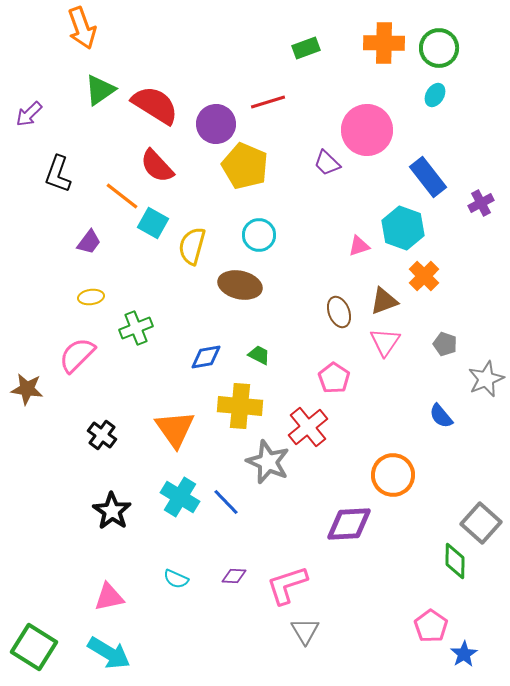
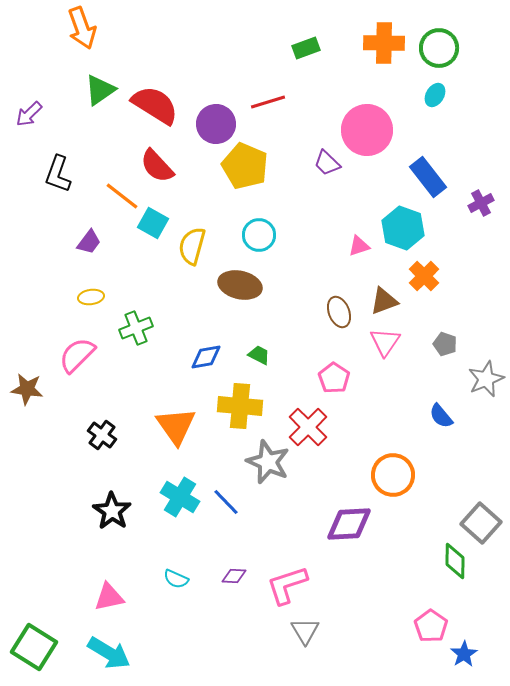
red cross at (308, 427): rotated 6 degrees counterclockwise
orange triangle at (175, 429): moved 1 px right, 3 px up
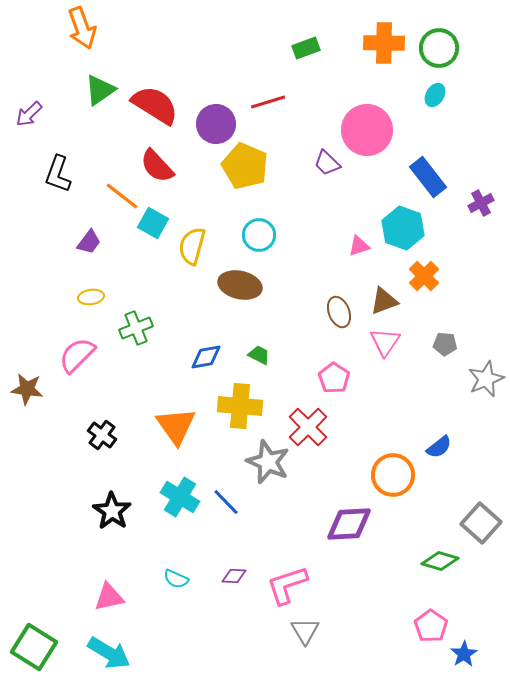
gray pentagon at (445, 344): rotated 15 degrees counterclockwise
blue semicircle at (441, 416): moved 2 px left, 31 px down; rotated 88 degrees counterclockwise
green diamond at (455, 561): moved 15 px left; rotated 75 degrees counterclockwise
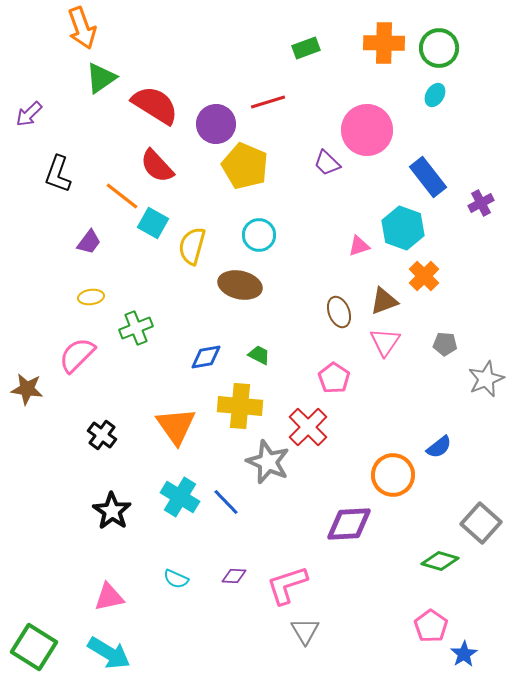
green triangle at (100, 90): moved 1 px right, 12 px up
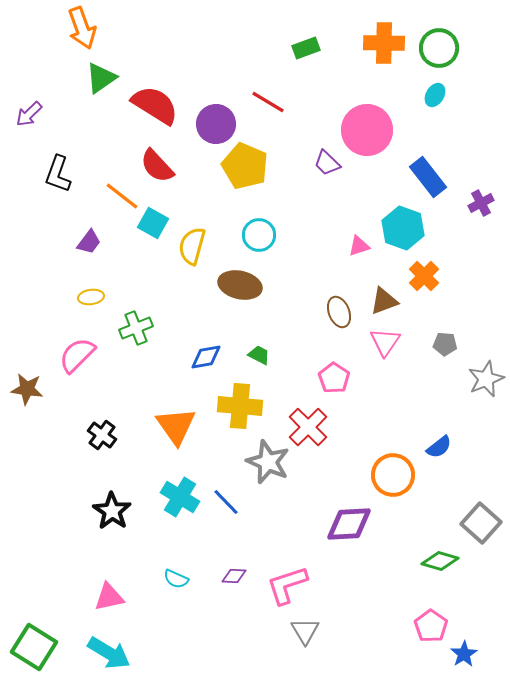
red line at (268, 102): rotated 48 degrees clockwise
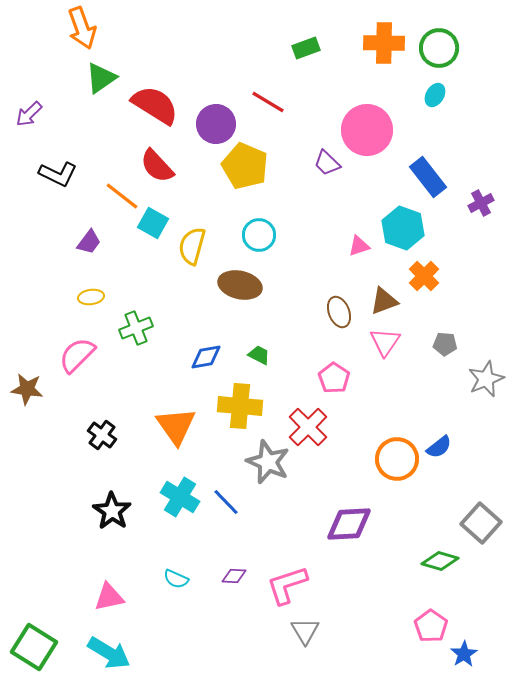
black L-shape at (58, 174): rotated 84 degrees counterclockwise
orange circle at (393, 475): moved 4 px right, 16 px up
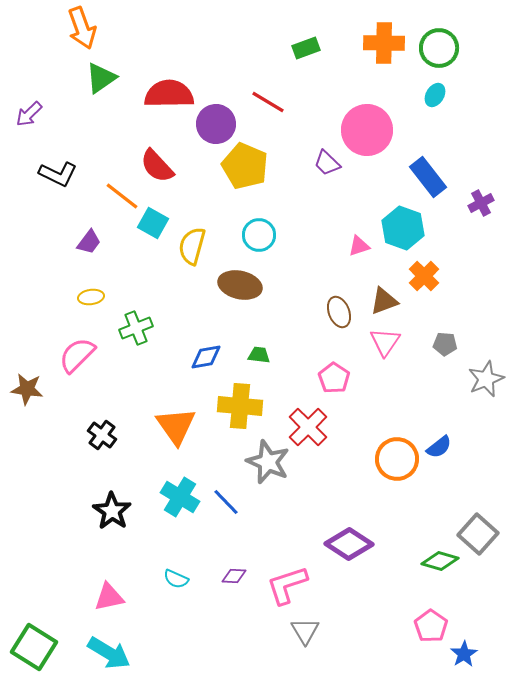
red semicircle at (155, 105): moved 14 px right, 11 px up; rotated 33 degrees counterclockwise
green trapezoid at (259, 355): rotated 20 degrees counterclockwise
gray square at (481, 523): moved 3 px left, 11 px down
purple diamond at (349, 524): moved 20 px down; rotated 36 degrees clockwise
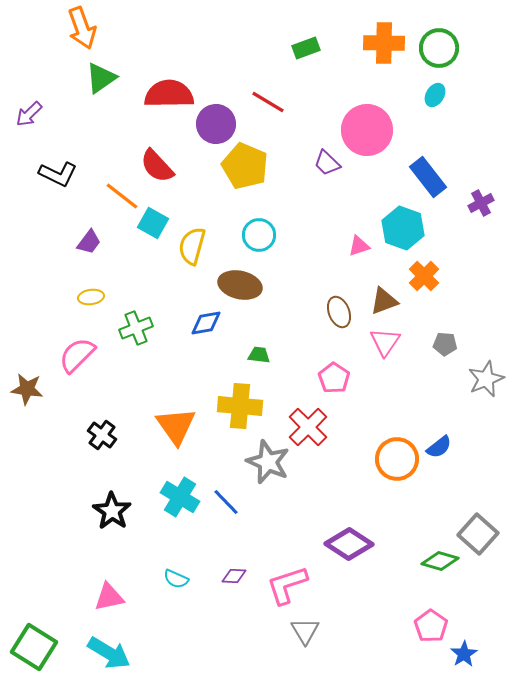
blue diamond at (206, 357): moved 34 px up
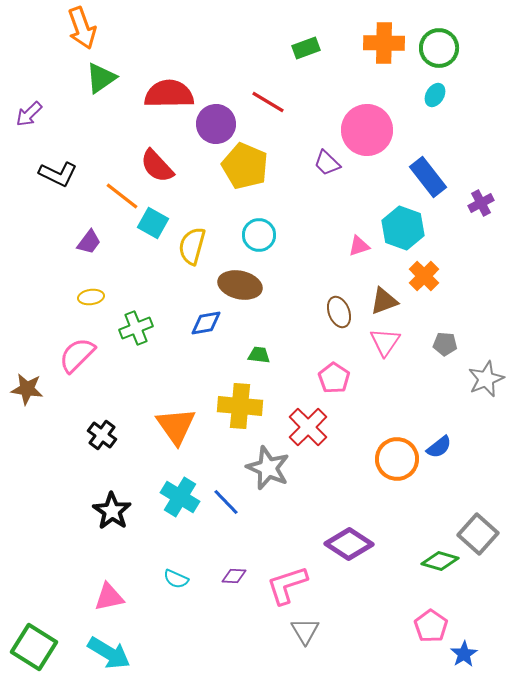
gray star at (268, 462): moved 6 px down
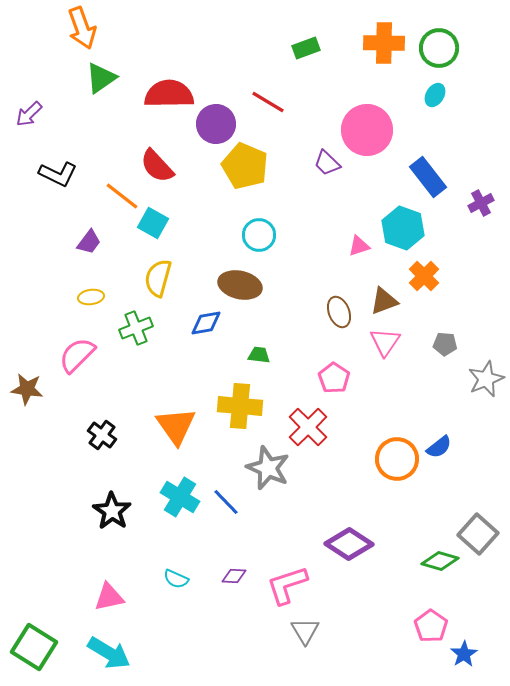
yellow semicircle at (192, 246): moved 34 px left, 32 px down
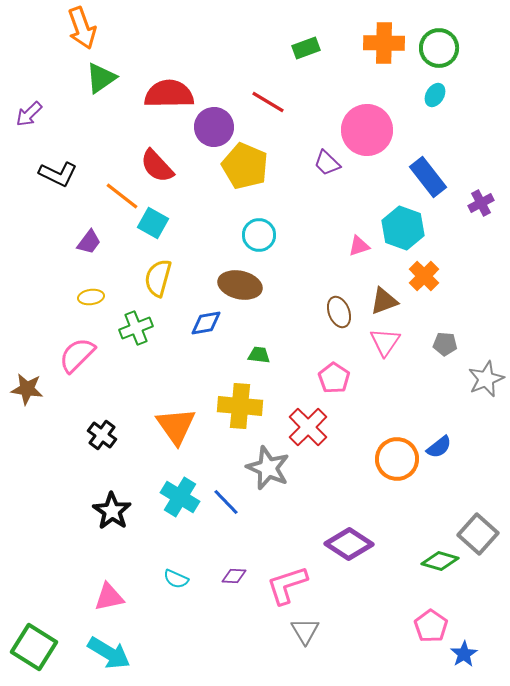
purple circle at (216, 124): moved 2 px left, 3 px down
